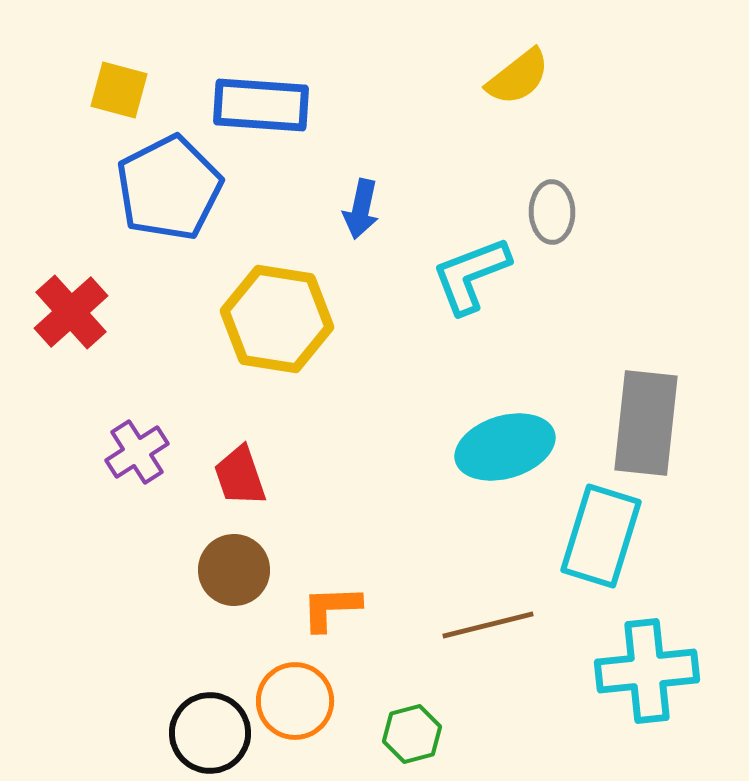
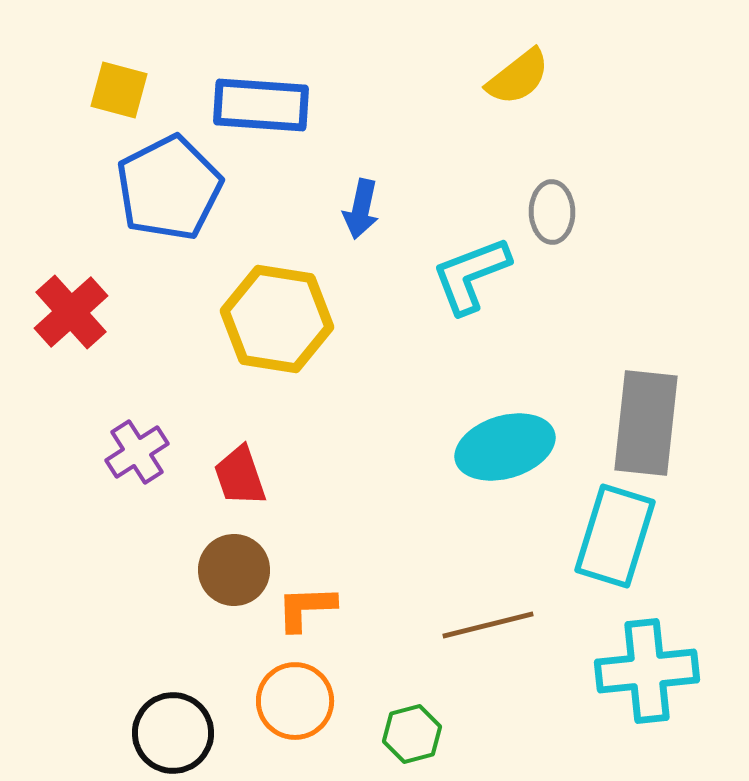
cyan rectangle: moved 14 px right
orange L-shape: moved 25 px left
black circle: moved 37 px left
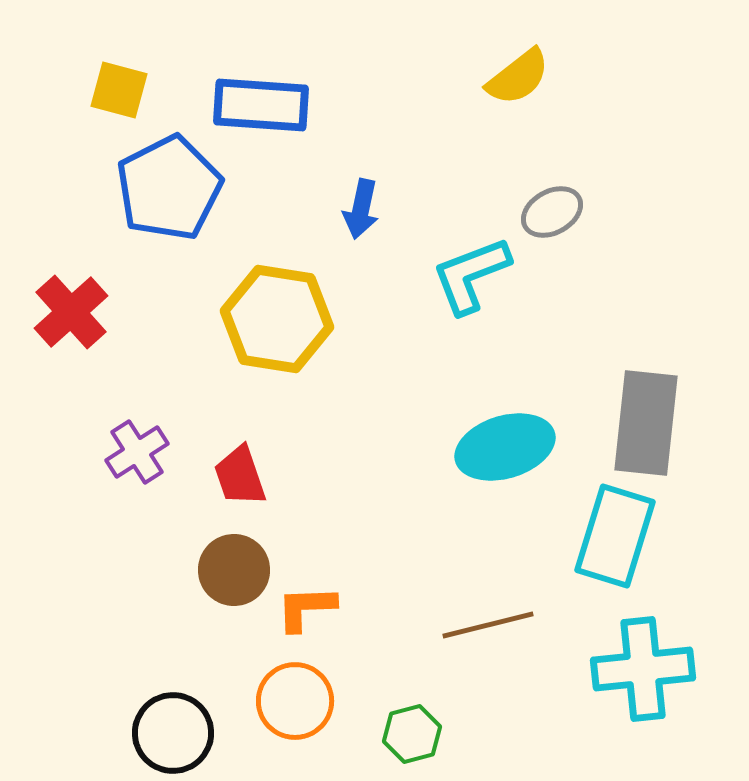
gray ellipse: rotated 62 degrees clockwise
cyan cross: moved 4 px left, 2 px up
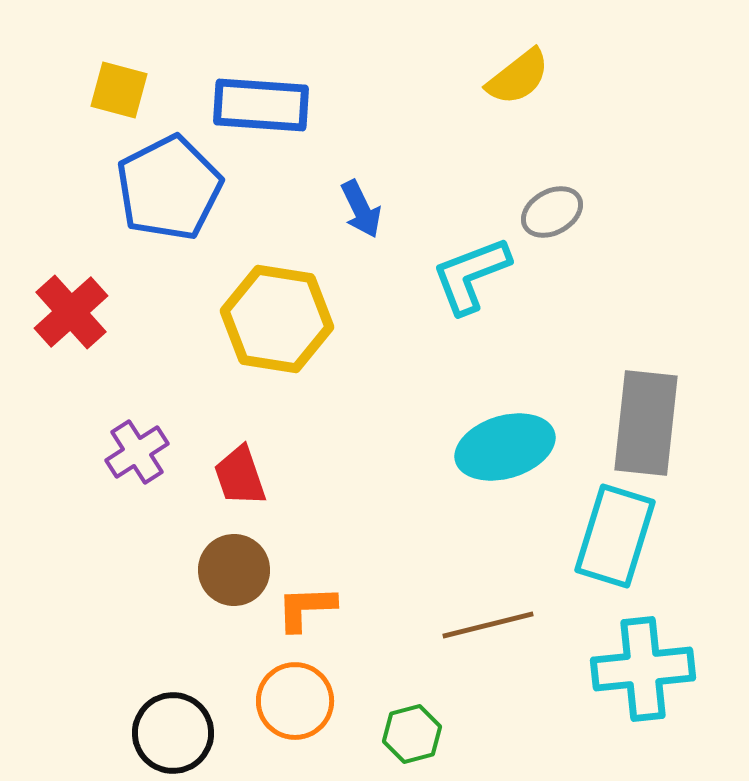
blue arrow: rotated 38 degrees counterclockwise
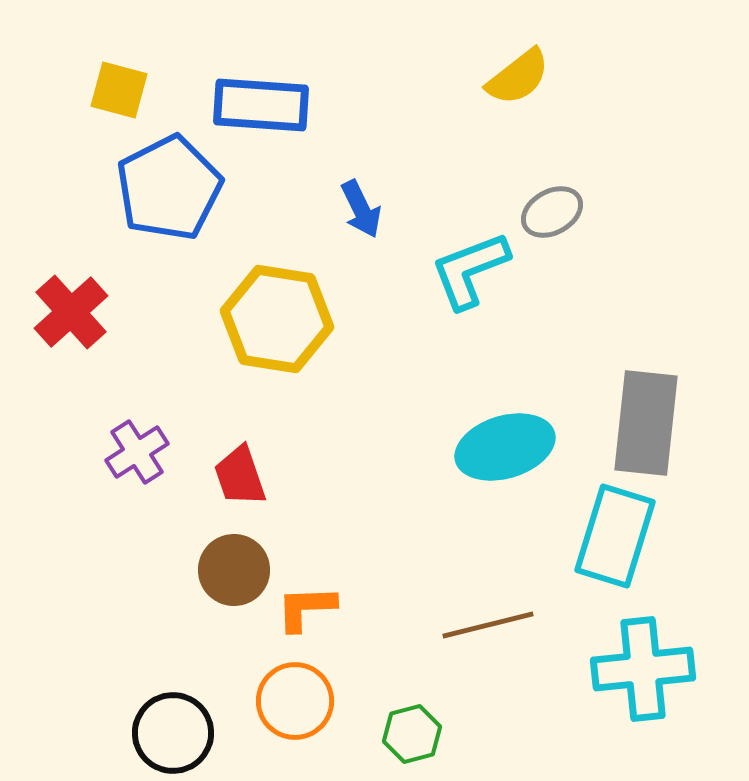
cyan L-shape: moved 1 px left, 5 px up
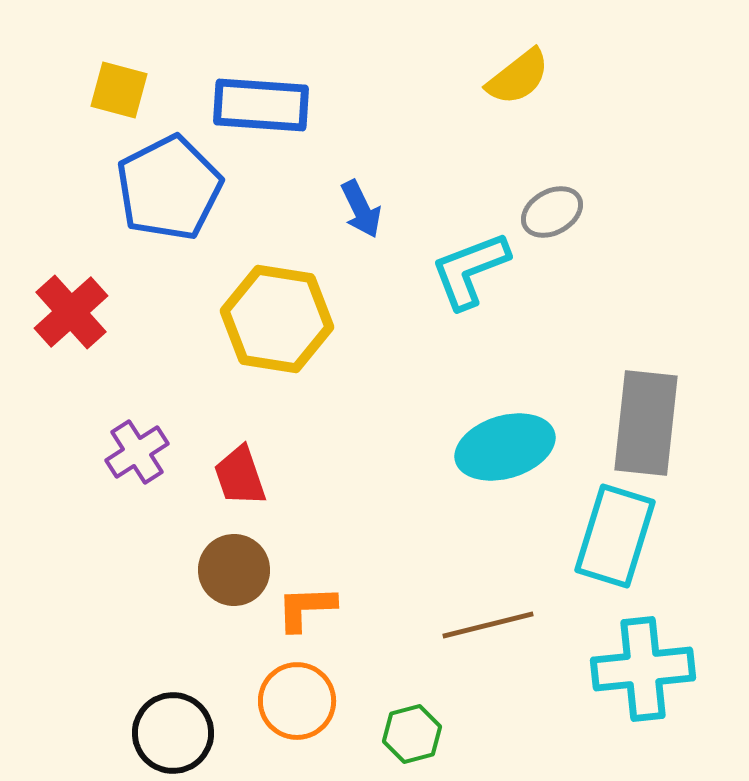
orange circle: moved 2 px right
